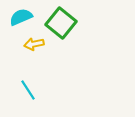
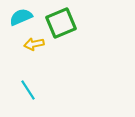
green square: rotated 28 degrees clockwise
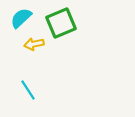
cyan semicircle: moved 1 px down; rotated 20 degrees counterclockwise
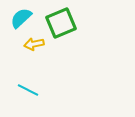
cyan line: rotated 30 degrees counterclockwise
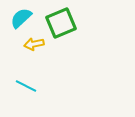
cyan line: moved 2 px left, 4 px up
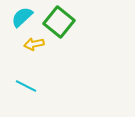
cyan semicircle: moved 1 px right, 1 px up
green square: moved 2 px left, 1 px up; rotated 28 degrees counterclockwise
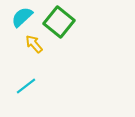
yellow arrow: rotated 60 degrees clockwise
cyan line: rotated 65 degrees counterclockwise
